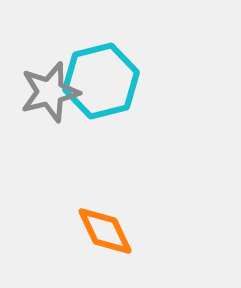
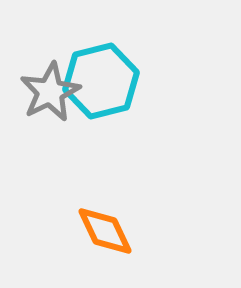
gray star: rotated 12 degrees counterclockwise
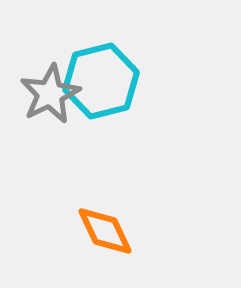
gray star: moved 2 px down
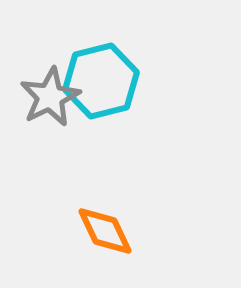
gray star: moved 3 px down
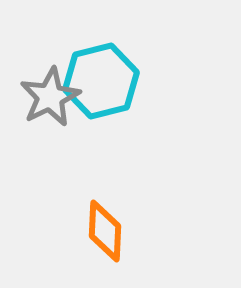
orange diamond: rotated 28 degrees clockwise
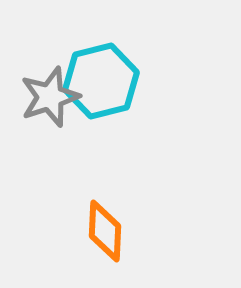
gray star: rotated 8 degrees clockwise
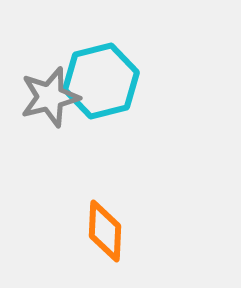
gray star: rotated 4 degrees clockwise
